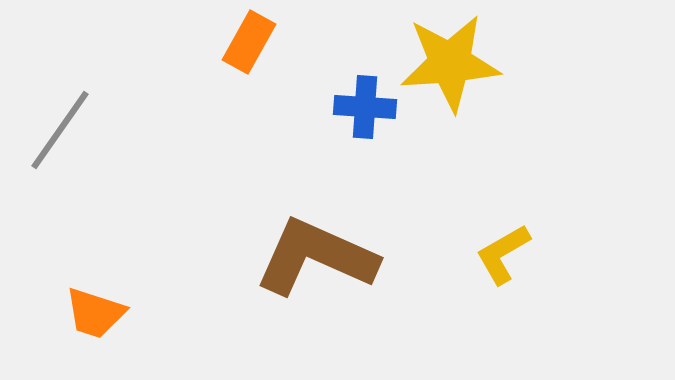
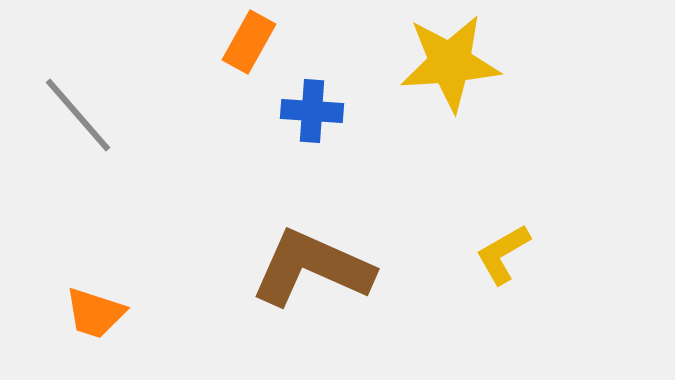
blue cross: moved 53 px left, 4 px down
gray line: moved 18 px right, 15 px up; rotated 76 degrees counterclockwise
brown L-shape: moved 4 px left, 11 px down
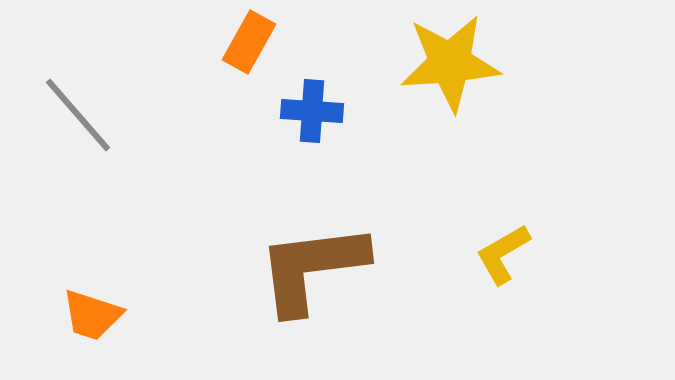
brown L-shape: rotated 31 degrees counterclockwise
orange trapezoid: moved 3 px left, 2 px down
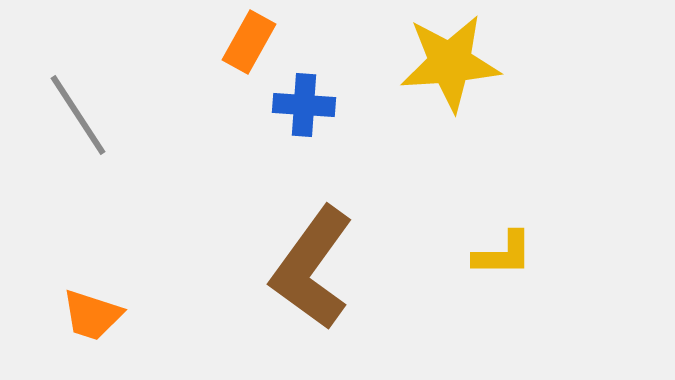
blue cross: moved 8 px left, 6 px up
gray line: rotated 8 degrees clockwise
yellow L-shape: rotated 150 degrees counterclockwise
brown L-shape: rotated 47 degrees counterclockwise
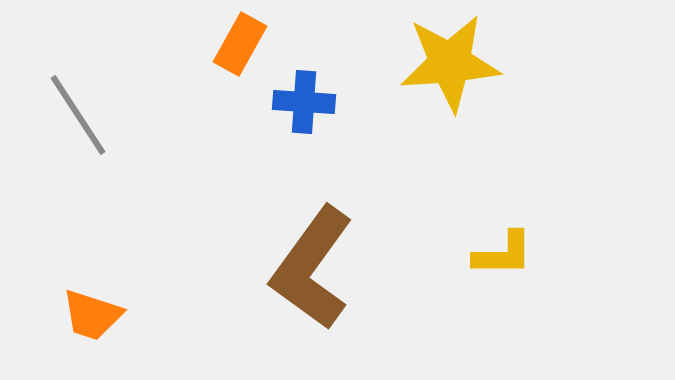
orange rectangle: moved 9 px left, 2 px down
blue cross: moved 3 px up
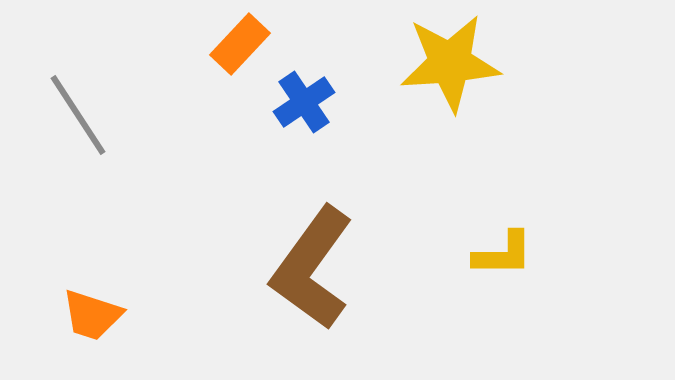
orange rectangle: rotated 14 degrees clockwise
blue cross: rotated 38 degrees counterclockwise
